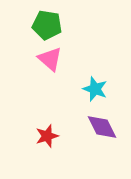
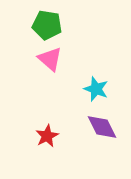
cyan star: moved 1 px right
red star: rotated 10 degrees counterclockwise
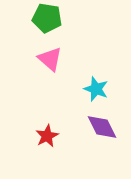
green pentagon: moved 7 px up
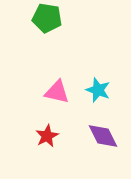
pink triangle: moved 7 px right, 33 px down; rotated 28 degrees counterclockwise
cyan star: moved 2 px right, 1 px down
purple diamond: moved 1 px right, 9 px down
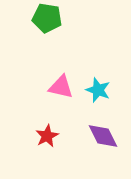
pink triangle: moved 4 px right, 5 px up
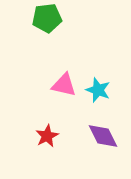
green pentagon: rotated 16 degrees counterclockwise
pink triangle: moved 3 px right, 2 px up
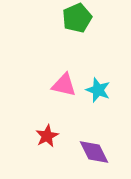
green pentagon: moved 30 px right; rotated 16 degrees counterclockwise
purple diamond: moved 9 px left, 16 px down
